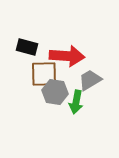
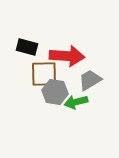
green arrow: rotated 65 degrees clockwise
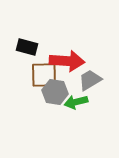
red arrow: moved 5 px down
brown square: moved 1 px down
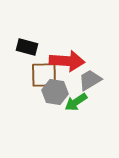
green arrow: rotated 20 degrees counterclockwise
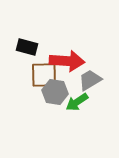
green arrow: moved 1 px right
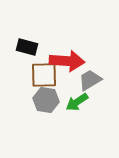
gray hexagon: moved 9 px left, 8 px down
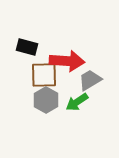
gray hexagon: rotated 20 degrees clockwise
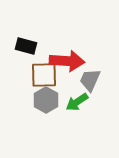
black rectangle: moved 1 px left, 1 px up
gray trapezoid: rotated 35 degrees counterclockwise
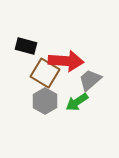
red arrow: moved 1 px left
brown square: moved 1 px right, 2 px up; rotated 32 degrees clockwise
gray trapezoid: rotated 25 degrees clockwise
gray hexagon: moved 1 px left, 1 px down
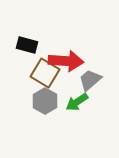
black rectangle: moved 1 px right, 1 px up
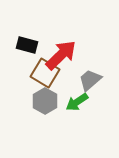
red arrow: moved 5 px left, 6 px up; rotated 48 degrees counterclockwise
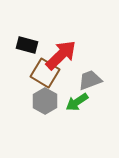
gray trapezoid: rotated 20 degrees clockwise
